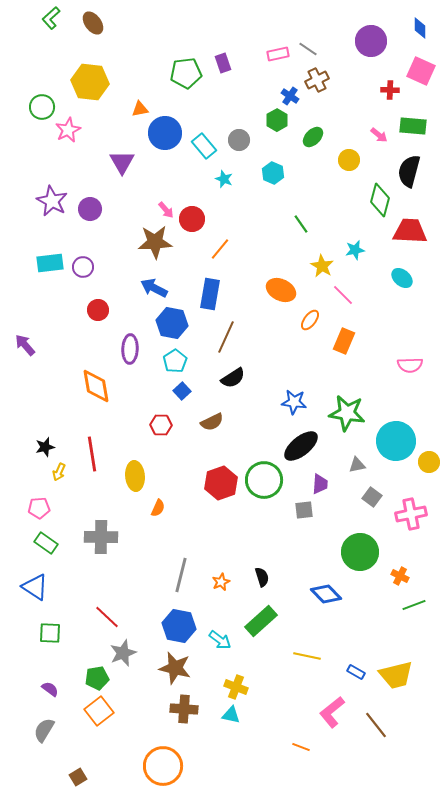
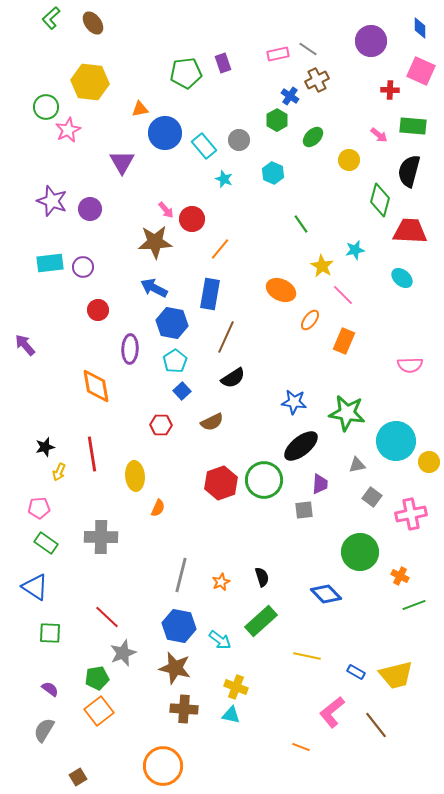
green circle at (42, 107): moved 4 px right
purple star at (52, 201): rotated 8 degrees counterclockwise
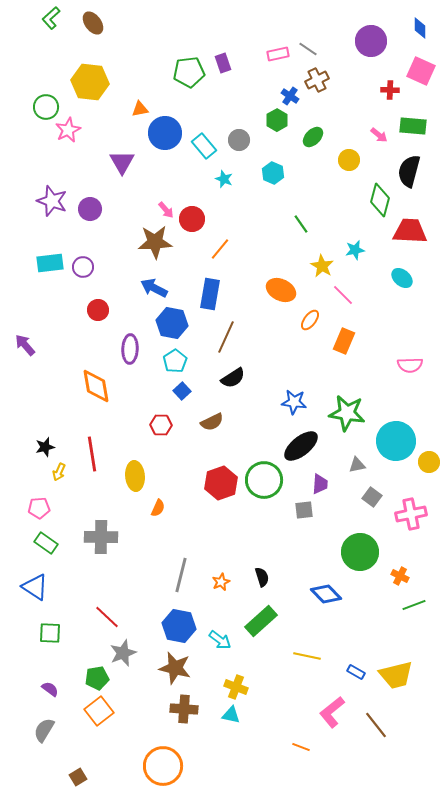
green pentagon at (186, 73): moved 3 px right, 1 px up
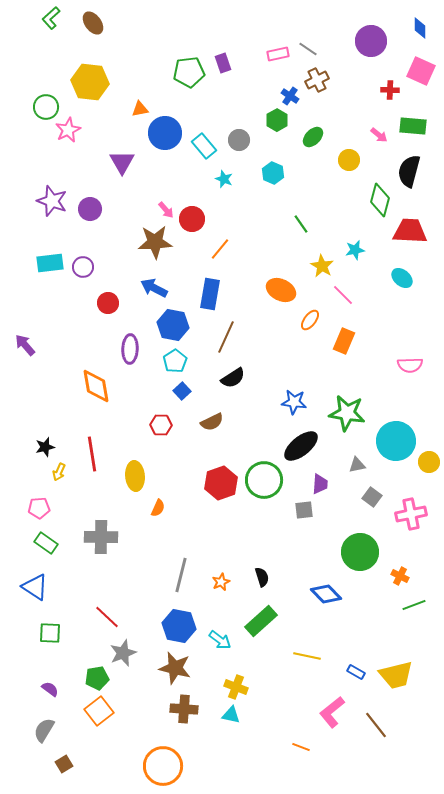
red circle at (98, 310): moved 10 px right, 7 px up
blue hexagon at (172, 323): moved 1 px right, 2 px down
brown square at (78, 777): moved 14 px left, 13 px up
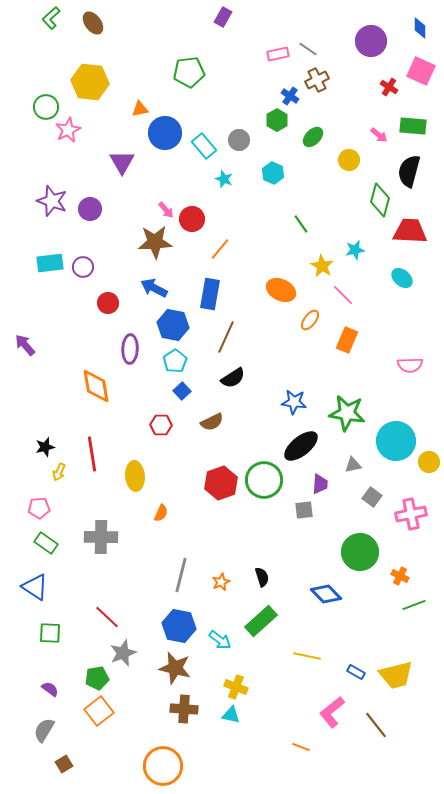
purple rectangle at (223, 63): moved 46 px up; rotated 48 degrees clockwise
red cross at (390, 90): moved 1 px left, 3 px up; rotated 30 degrees clockwise
orange rectangle at (344, 341): moved 3 px right, 1 px up
gray triangle at (357, 465): moved 4 px left
orange semicircle at (158, 508): moved 3 px right, 5 px down
